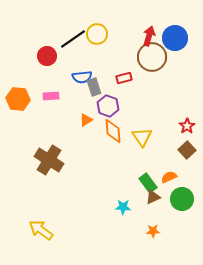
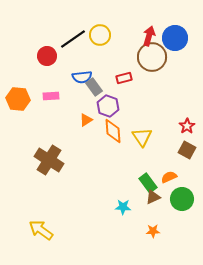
yellow circle: moved 3 px right, 1 px down
gray rectangle: rotated 18 degrees counterclockwise
brown square: rotated 18 degrees counterclockwise
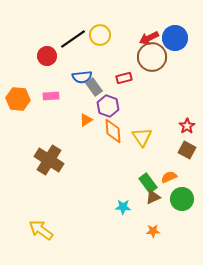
red arrow: moved 2 px down; rotated 132 degrees counterclockwise
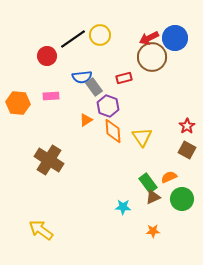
orange hexagon: moved 4 px down
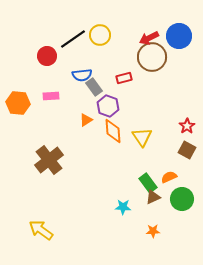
blue circle: moved 4 px right, 2 px up
blue semicircle: moved 2 px up
brown cross: rotated 20 degrees clockwise
